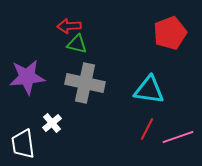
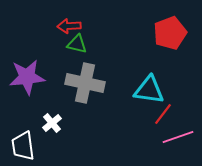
red line: moved 16 px right, 15 px up; rotated 10 degrees clockwise
white trapezoid: moved 2 px down
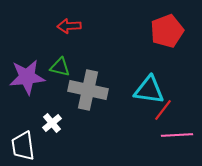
red pentagon: moved 3 px left, 2 px up
green triangle: moved 17 px left, 23 px down
gray cross: moved 3 px right, 7 px down
red line: moved 4 px up
pink line: moved 1 px left, 2 px up; rotated 16 degrees clockwise
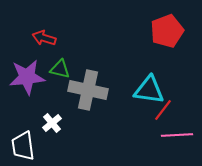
red arrow: moved 25 px left, 12 px down; rotated 20 degrees clockwise
green triangle: moved 2 px down
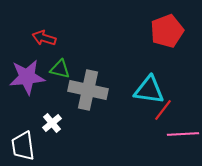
pink line: moved 6 px right, 1 px up
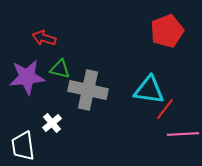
red line: moved 2 px right, 1 px up
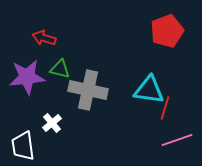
red line: moved 1 px up; rotated 20 degrees counterclockwise
pink line: moved 6 px left, 6 px down; rotated 16 degrees counterclockwise
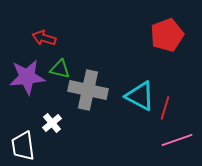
red pentagon: moved 4 px down
cyan triangle: moved 9 px left, 6 px down; rotated 20 degrees clockwise
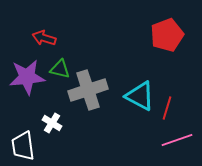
gray cross: rotated 30 degrees counterclockwise
red line: moved 2 px right
white cross: rotated 18 degrees counterclockwise
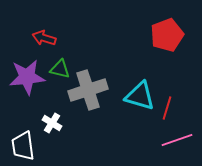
cyan triangle: rotated 12 degrees counterclockwise
